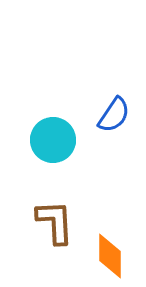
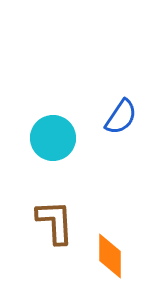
blue semicircle: moved 7 px right, 2 px down
cyan circle: moved 2 px up
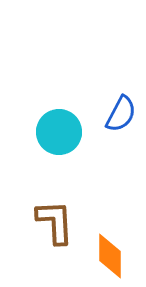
blue semicircle: moved 3 px up; rotated 6 degrees counterclockwise
cyan circle: moved 6 px right, 6 px up
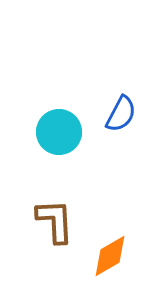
brown L-shape: moved 1 px up
orange diamond: rotated 60 degrees clockwise
